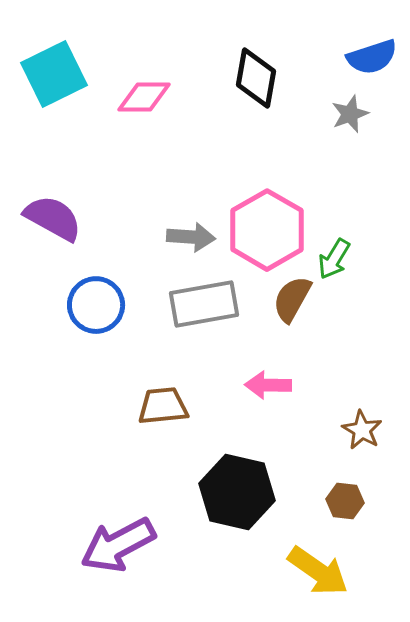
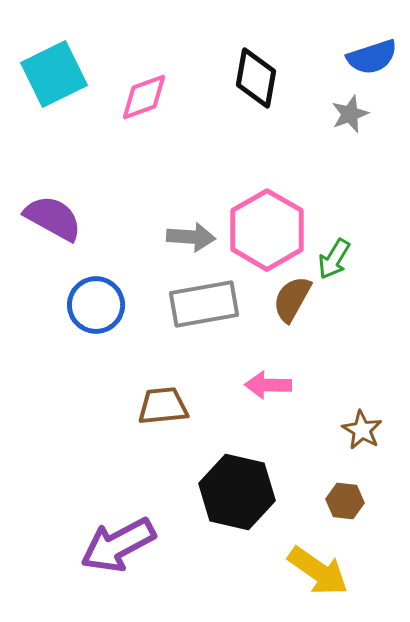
pink diamond: rotated 20 degrees counterclockwise
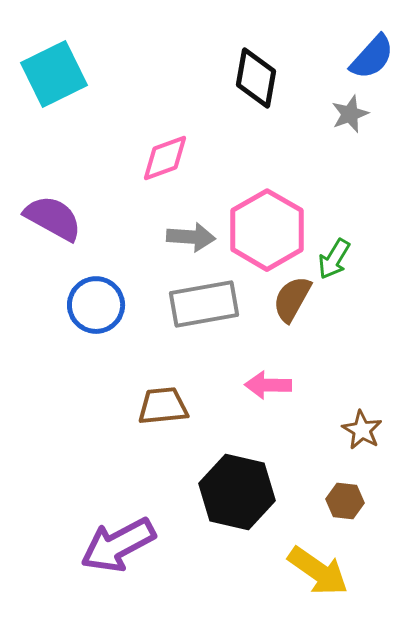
blue semicircle: rotated 30 degrees counterclockwise
pink diamond: moved 21 px right, 61 px down
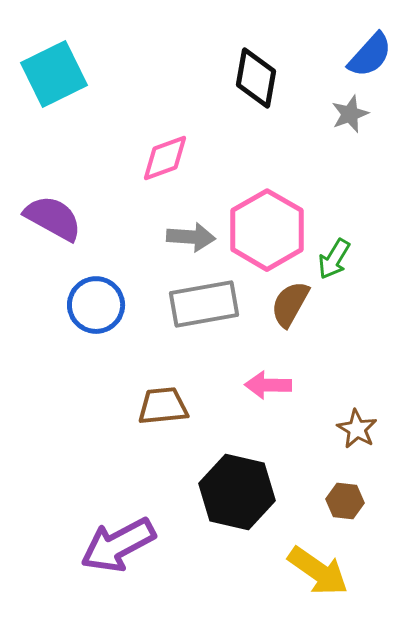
blue semicircle: moved 2 px left, 2 px up
brown semicircle: moved 2 px left, 5 px down
brown star: moved 5 px left, 1 px up
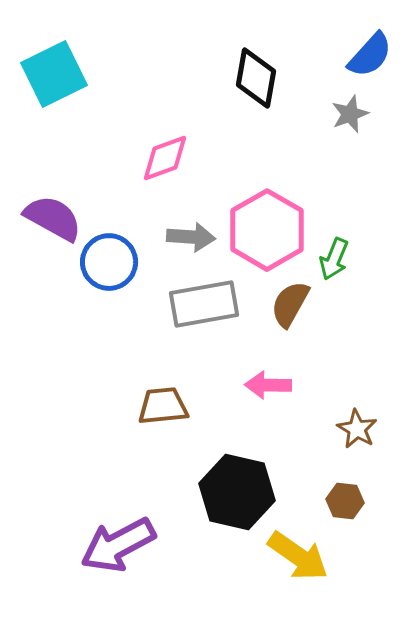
green arrow: rotated 9 degrees counterclockwise
blue circle: moved 13 px right, 43 px up
yellow arrow: moved 20 px left, 15 px up
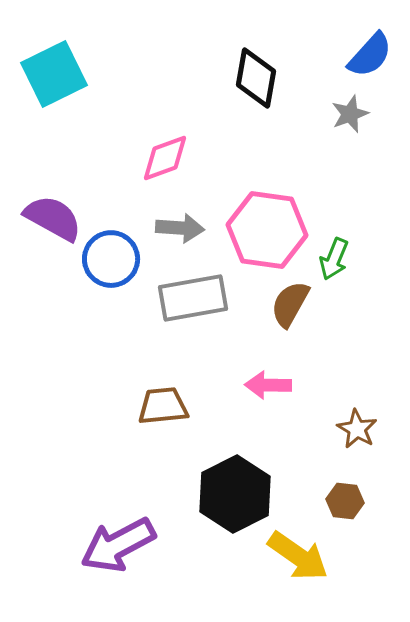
pink hexagon: rotated 22 degrees counterclockwise
gray arrow: moved 11 px left, 9 px up
blue circle: moved 2 px right, 3 px up
gray rectangle: moved 11 px left, 6 px up
black hexagon: moved 2 px left, 2 px down; rotated 20 degrees clockwise
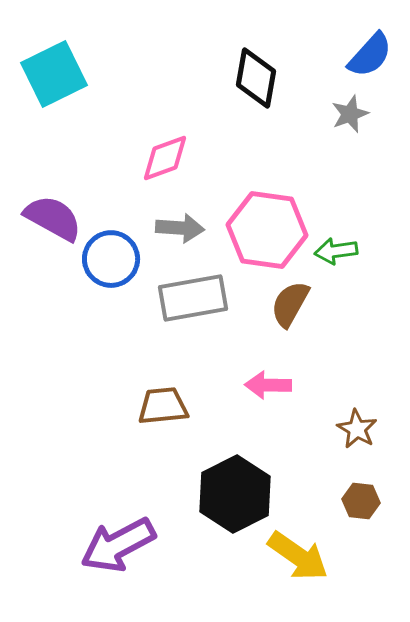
green arrow: moved 2 px right, 8 px up; rotated 60 degrees clockwise
brown hexagon: moved 16 px right
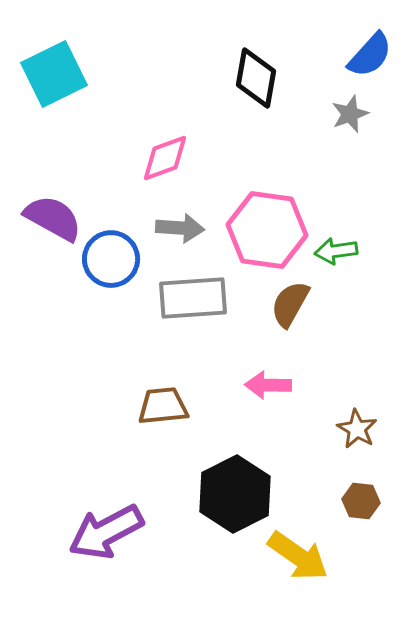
gray rectangle: rotated 6 degrees clockwise
purple arrow: moved 12 px left, 13 px up
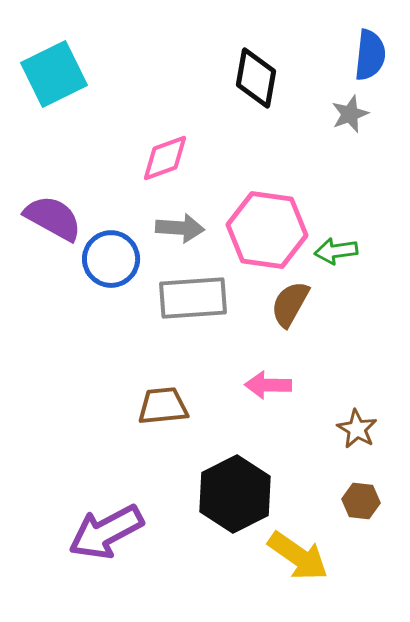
blue semicircle: rotated 36 degrees counterclockwise
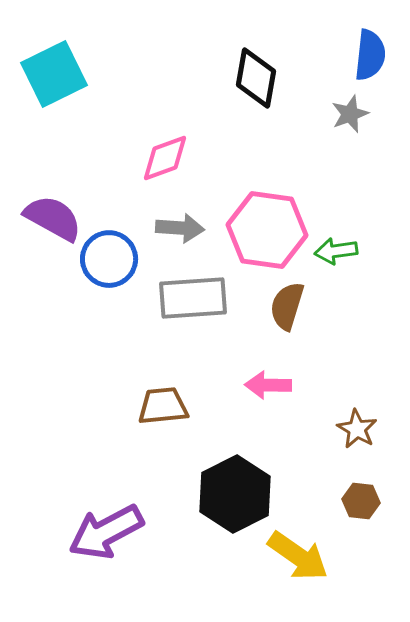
blue circle: moved 2 px left
brown semicircle: moved 3 px left, 2 px down; rotated 12 degrees counterclockwise
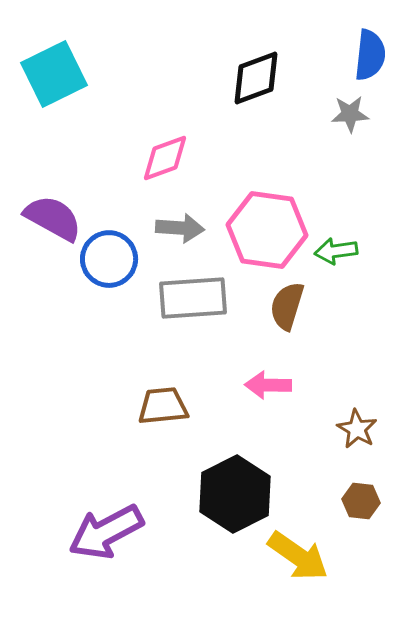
black diamond: rotated 60 degrees clockwise
gray star: rotated 18 degrees clockwise
